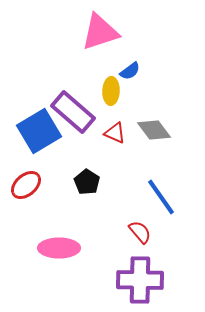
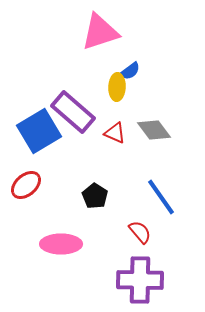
yellow ellipse: moved 6 px right, 4 px up
black pentagon: moved 8 px right, 14 px down
pink ellipse: moved 2 px right, 4 px up
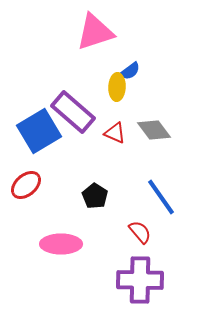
pink triangle: moved 5 px left
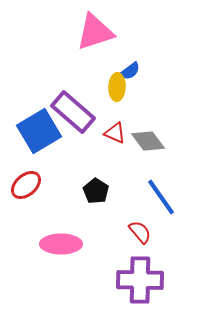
gray diamond: moved 6 px left, 11 px down
black pentagon: moved 1 px right, 5 px up
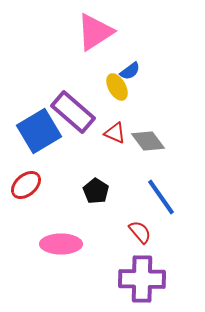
pink triangle: rotated 15 degrees counterclockwise
yellow ellipse: rotated 32 degrees counterclockwise
purple cross: moved 2 px right, 1 px up
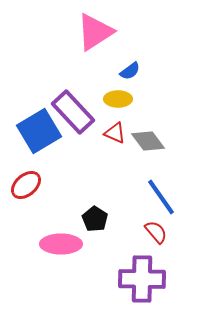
yellow ellipse: moved 1 px right, 12 px down; rotated 60 degrees counterclockwise
purple rectangle: rotated 6 degrees clockwise
black pentagon: moved 1 px left, 28 px down
red semicircle: moved 16 px right
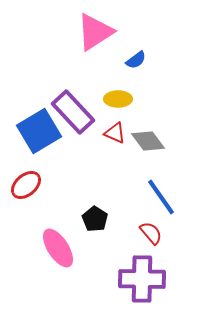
blue semicircle: moved 6 px right, 11 px up
red semicircle: moved 5 px left, 1 px down
pink ellipse: moved 3 px left, 4 px down; rotated 57 degrees clockwise
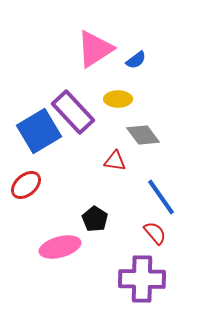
pink triangle: moved 17 px down
red triangle: moved 28 px down; rotated 15 degrees counterclockwise
gray diamond: moved 5 px left, 6 px up
red semicircle: moved 4 px right
pink ellipse: moved 2 px right, 1 px up; rotated 72 degrees counterclockwise
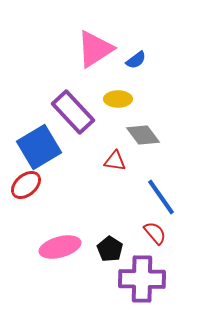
blue square: moved 16 px down
black pentagon: moved 15 px right, 30 px down
